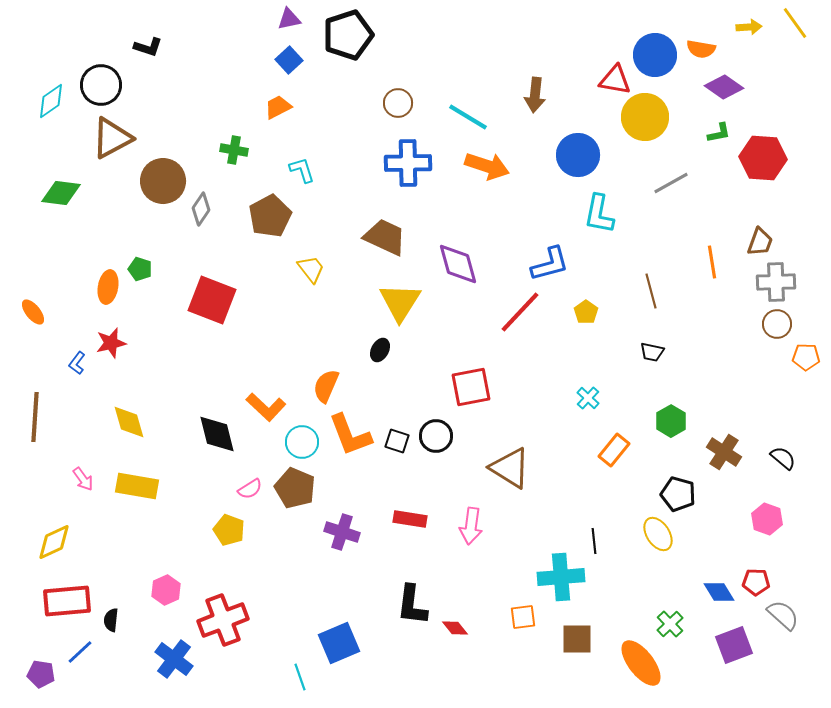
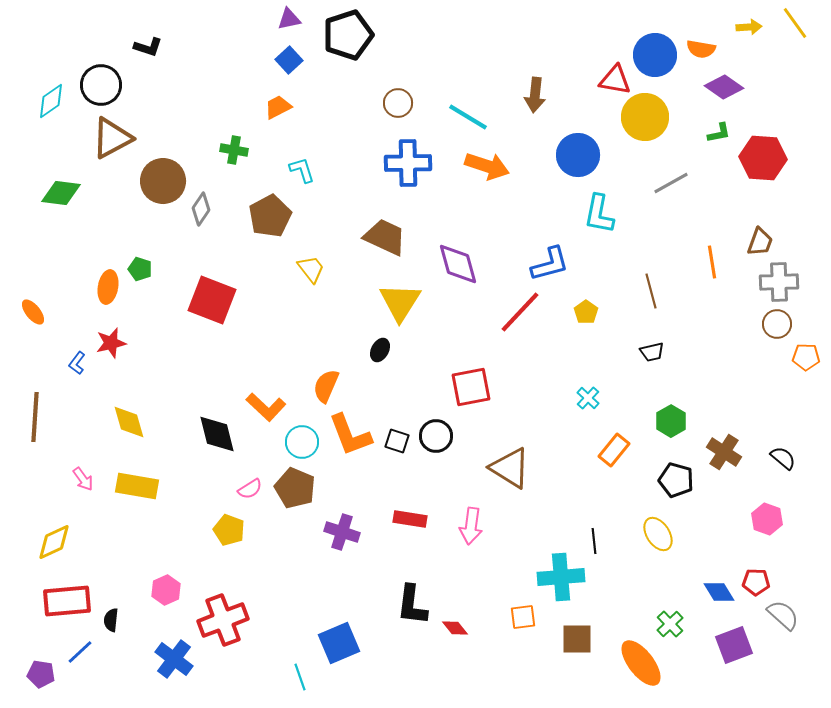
gray cross at (776, 282): moved 3 px right
black trapezoid at (652, 352): rotated 25 degrees counterclockwise
black pentagon at (678, 494): moved 2 px left, 14 px up
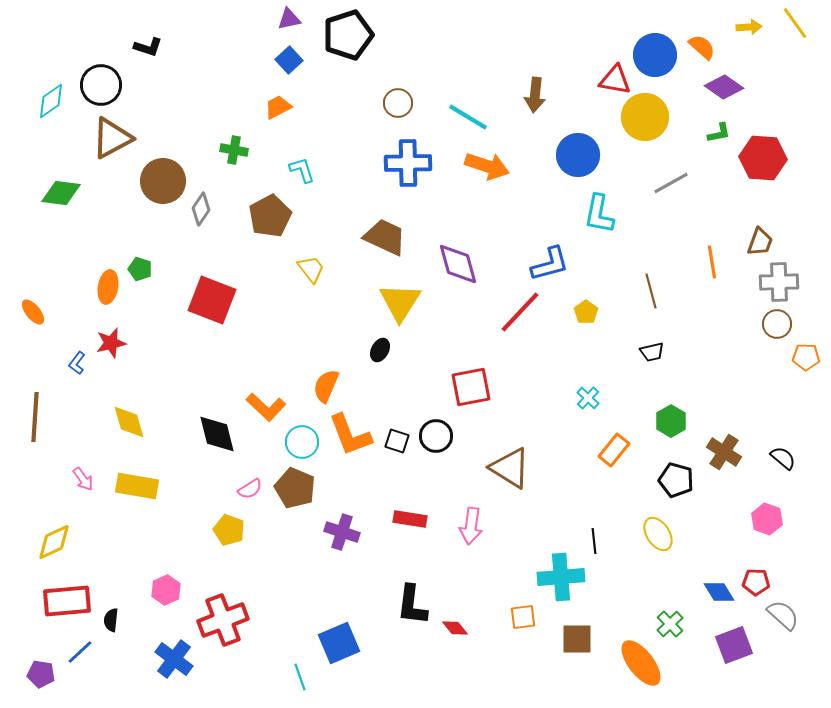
orange semicircle at (701, 49): moved 1 px right, 2 px up; rotated 148 degrees counterclockwise
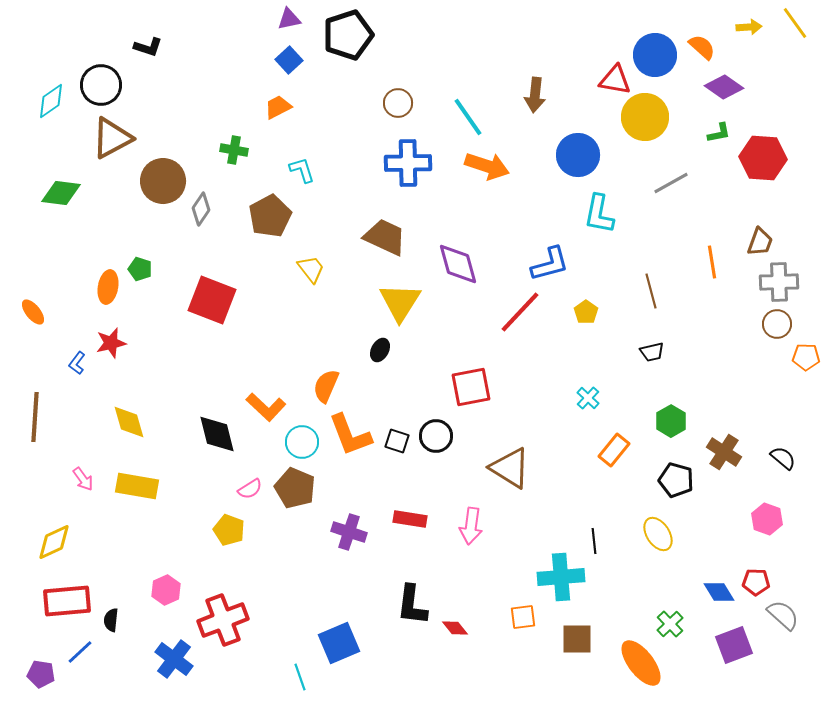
cyan line at (468, 117): rotated 24 degrees clockwise
purple cross at (342, 532): moved 7 px right
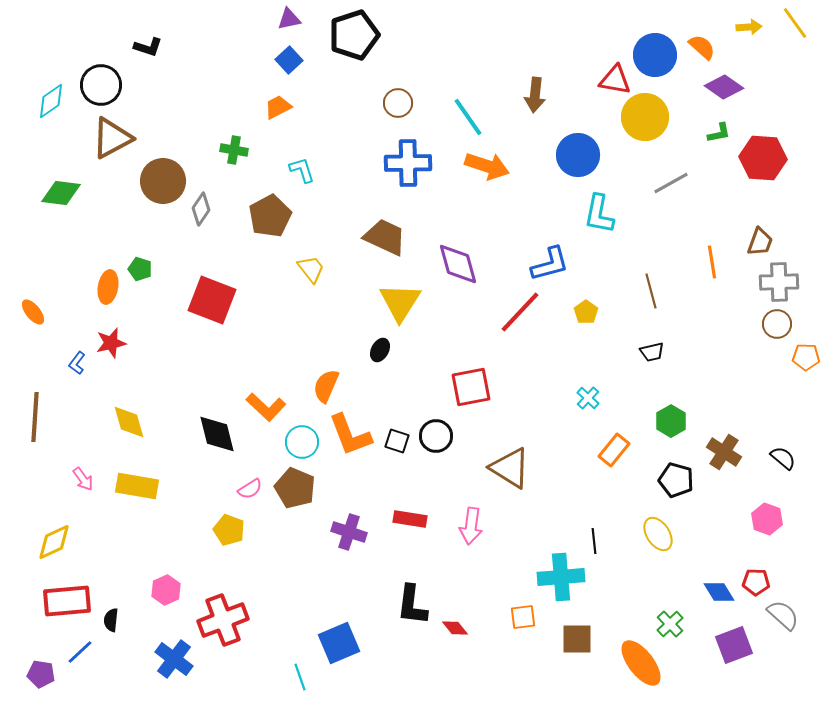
black pentagon at (348, 35): moved 6 px right
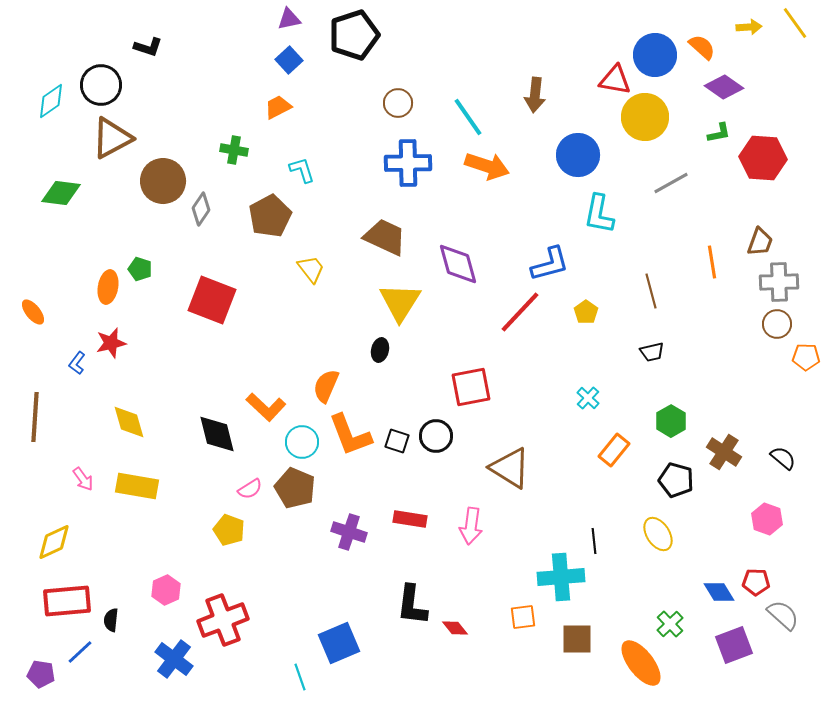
black ellipse at (380, 350): rotated 15 degrees counterclockwise
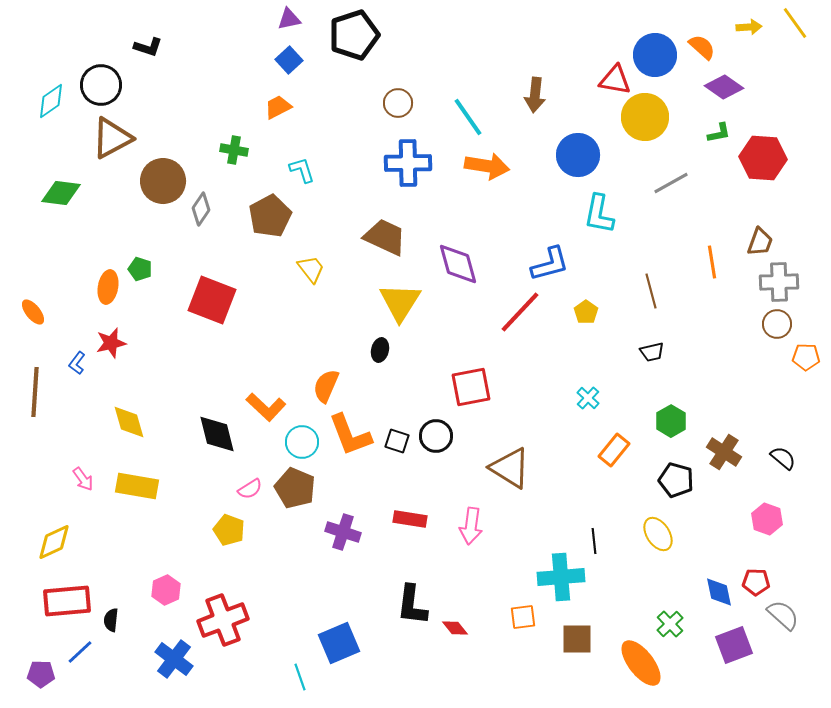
orange arrow at (487, 166): rotated 9 degrees counterclockwise
brown line at (35, 417): moved 25 px up
purple cross at (349, 532): moved 6 px left
blue diamond at (719, 592): rotated 20 degrees clockwise
purple pentagon at (41, 674): rotated 8 degrees counterclockwise
